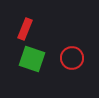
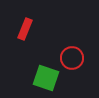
green square: moved 14 px right, 19 px down
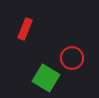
green square: rotated 12 degrees clockwise
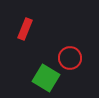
red circle: moved 2 px left
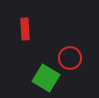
red rectangle: rotated 25 degrees counterclockwise
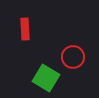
red circle: moved 3 px right, 1 px up
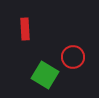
green square: moved 1 px left, 3 px up
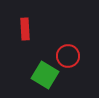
red circle: moved 5 px left, 1 px up
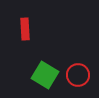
red circle: moved 10 px right, 19 px down
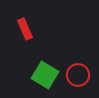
red rectangle: rotated 20 degrees counterclockwise
